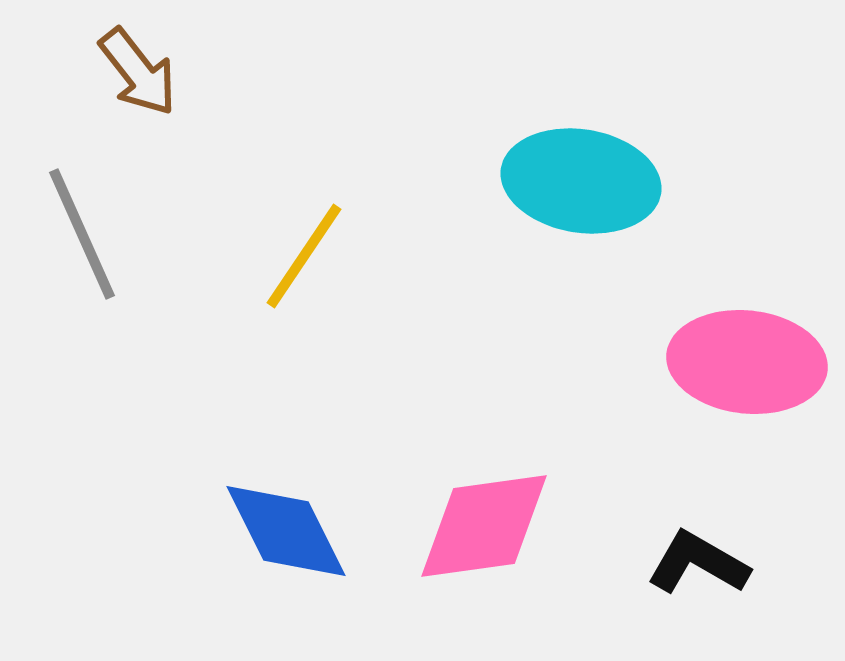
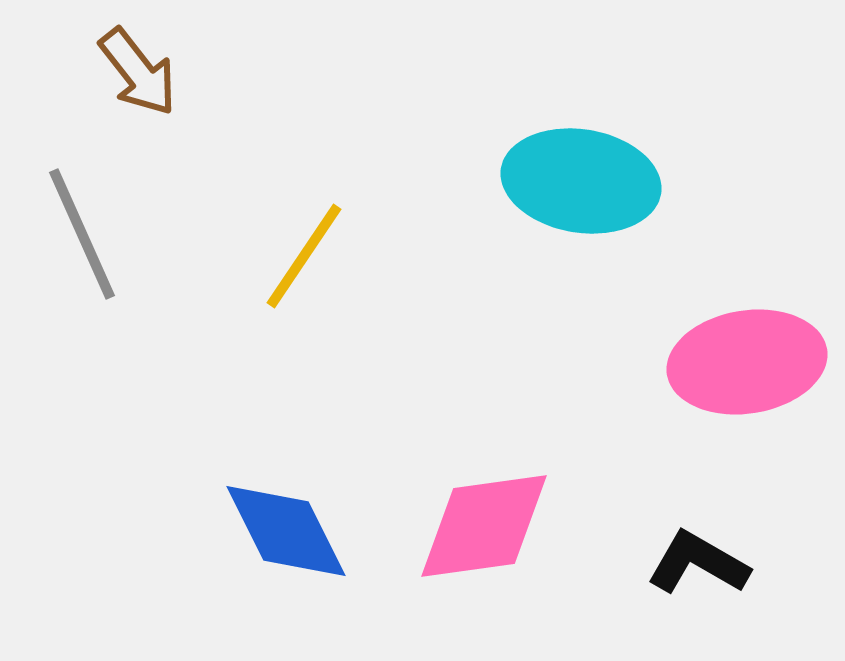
pink ellipse: rotated 15 degrees counterclockwise
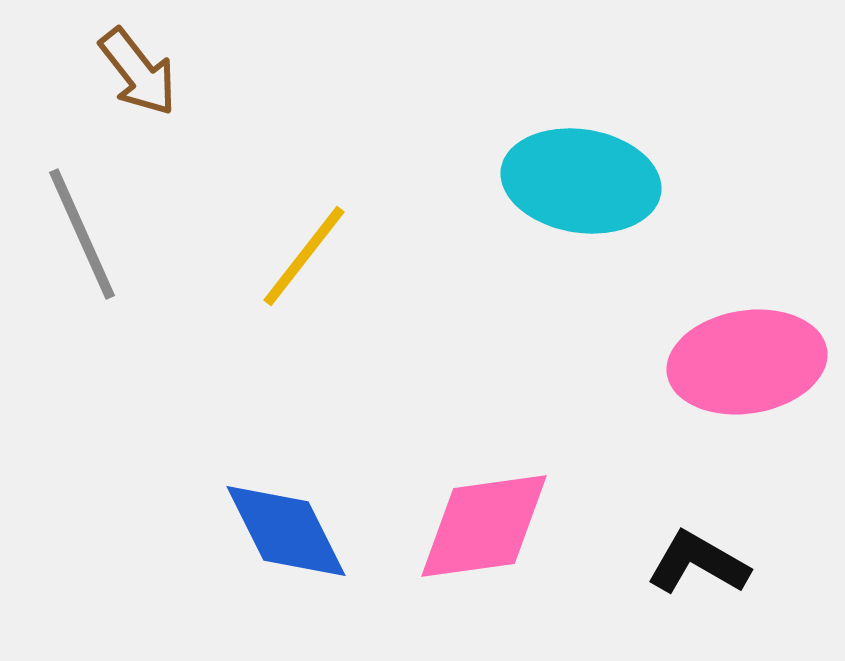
yellow line: rotated 4 degrees clockwise
